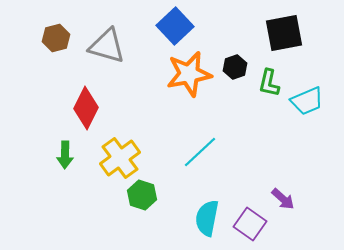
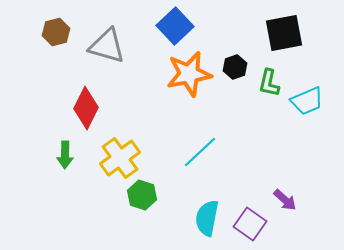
brown hexagon: moved 6 px up
purple arrow: moved 2 px right, 1 px down
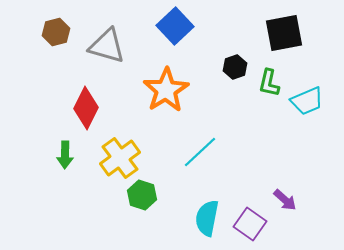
orange star: moved 23 px left, 16 px down; rotated 21 degrees counterclockwise
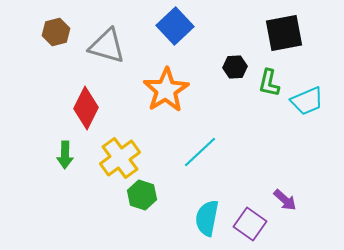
black hexagon: rotated 15 degrees clockwise
